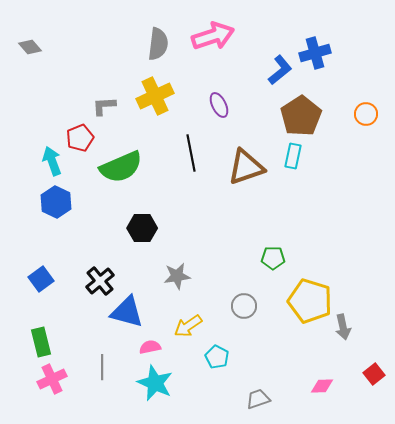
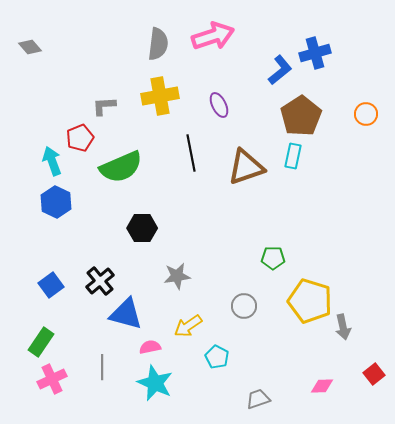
yellow cross: moved 5 px right; rotated 15 degrees clockwise
blue square: moved 10 px right, 6 px down
blue triangle: moved 1 px left, 2 px down
green rectangle: rotated 48 degrees clockwise
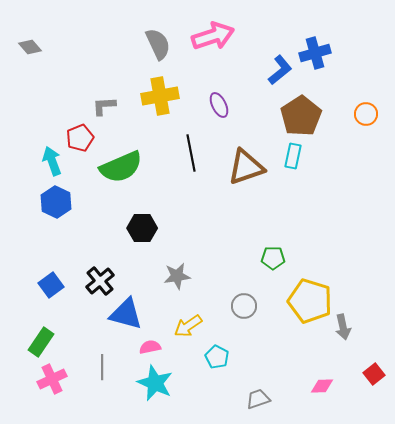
gray semicircle: rotated 32 degrees counterclockwise
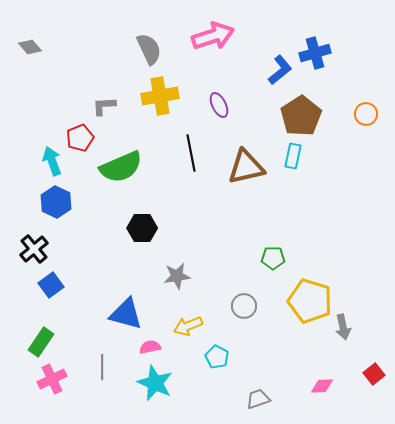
gray semicircle: moved 9 px left, 5 px down
brown triangle: rotated 6 degrees clockwise
black cross: moved 66 px left, 32 px up
yellow arrow: rotated 12 degrees clockwise
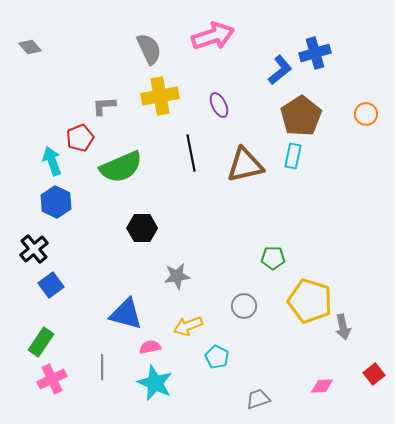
brown triangle: moved 1 px left, 2 px up
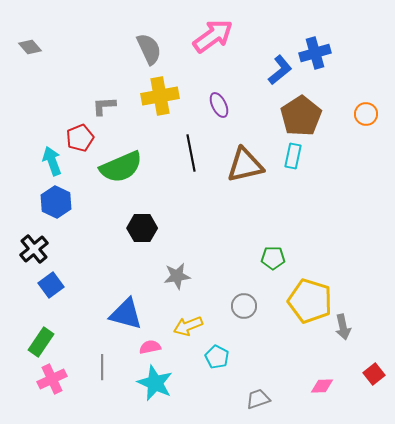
pink arrow: rotated 18 degrees counterclockwise
